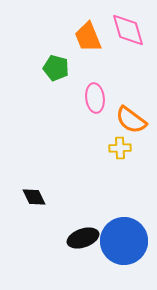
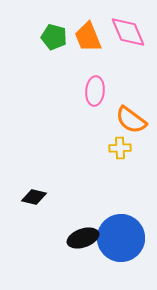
pink diamond: moved 2 px down; rotated 6 degrees counterclockwise
green pentagon: moved 2 px left, 31 px up
pink ellipse: moved 7 px up; rotated 12 degrees clockwise
black diamond: rotated 50 degrees counterclockwise
blue circle: moved 3 px left, 3 px up
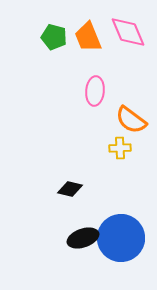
black diamond: moved 36 px right, 8 px up
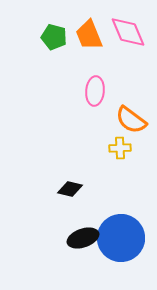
orange trapezoid: moved 1 px right, 2 px up
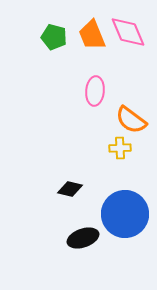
orange trapezoid: moved 3 px right
blue circle: moved 4 px right, 24 px up
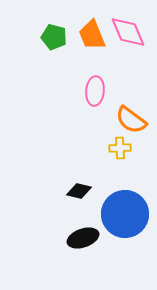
black diamond: moved 9 px right, 2 px down
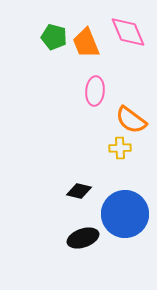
orange trapezoid: moved 6 px left, 8 px down
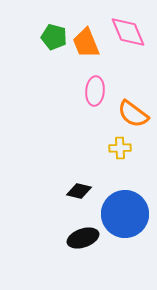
orange semicircle: moved 2 px right, 6 px up
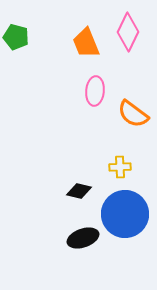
pink diamond: rotated 48 degrees clockwise
green pentagon: moved 38 px left
yellow cross: moved 19 px down
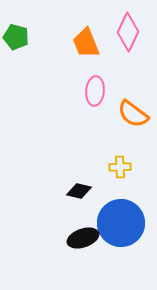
blue circle: moved 4 px left, 9 px down
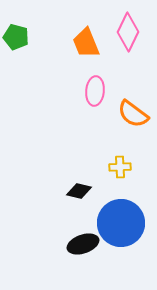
black ellipse: moved 6 px down
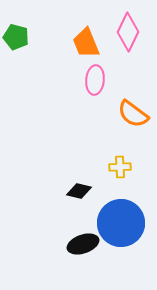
pink ellipse: moved 11 px up
